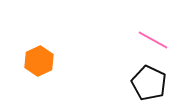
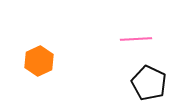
pink line: moved 17 px left, 1 px up; rotated 32 degrees counterclockwise
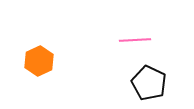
pink line: moved 1 px left, 1 px down
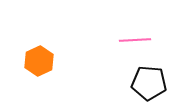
black pentagon: rotated 20 degrees counterclockwise
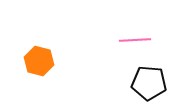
orange hexagon: rotated 20 degrees counterclockwise
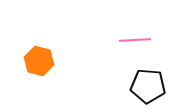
black pentagon: moved 1 px left, 3 px down
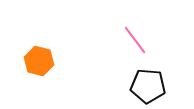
pink line: rotated 56 degrees clockwise
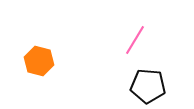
pink line: rotated 68 degrees clockwise
